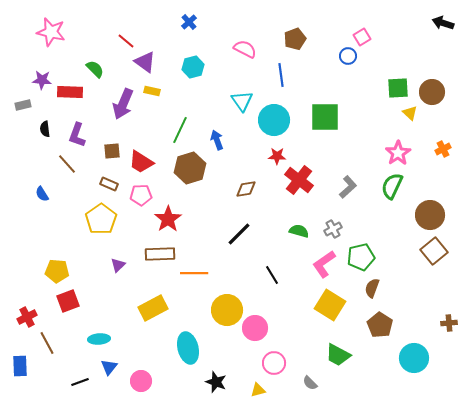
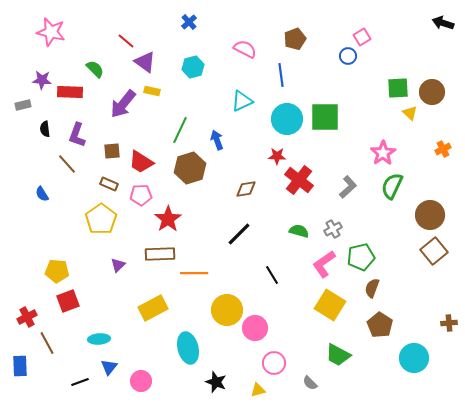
cyan triangle at (242, 101): rotated 40 degrees clockwise
purple arrow at (123, 104): rotated 16 degrees clockwise
cyan circle at (274, 120): moved 13 px right, 1 px up
pink star at (398, 153): moved 15 px left
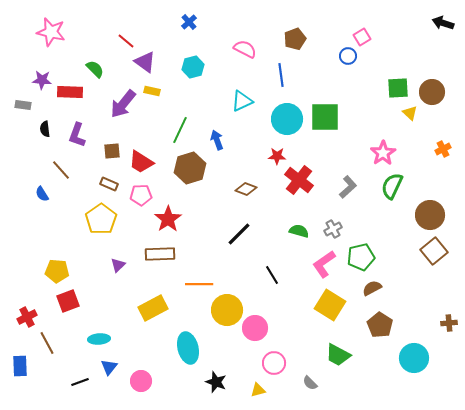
gray rectangle at (23, 105): rotated 21 degrees clockwise
brown line at (67, 164): moved 6 px left, 6 px down
brown diamond at (246, 189): rotated 30 degrees clockwise
orange line at (194, 273): moved 5 px right, 11 px down
brown semicircle at (372, 288): rotated 42 degrees clockwise
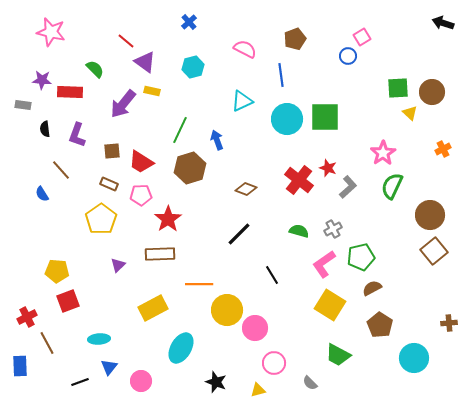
red star at (277, 156): moved 51 px right, 12 px down; rotated 18 degrees clockwise
cyan ellipse at (188, 348): moved 7 px left; rotated 44 degrees clockwise
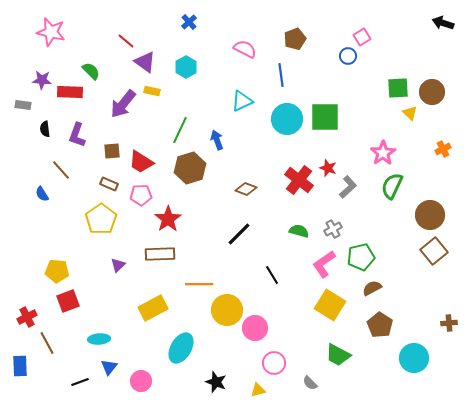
cyan hexagon at (193, 67): moved 7 px left; rotated 15 degrees counterclockwise
green semicircle at (95, 69): moved 4 px left, 2 px down
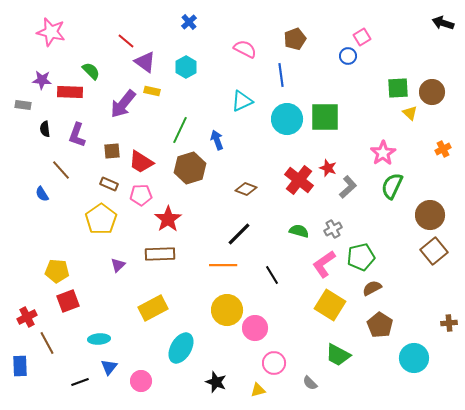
orange line at (199, 284): moved 24 px right, 19 px up
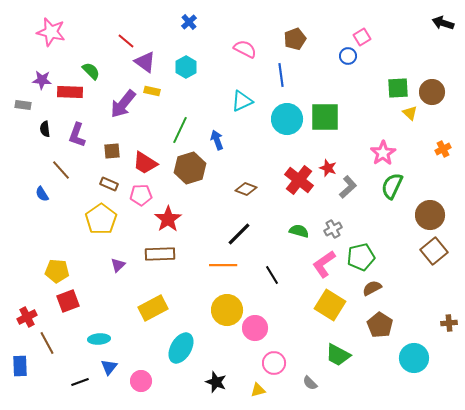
red trapezoid at (141, 162): moved 4 px right, 1 px down
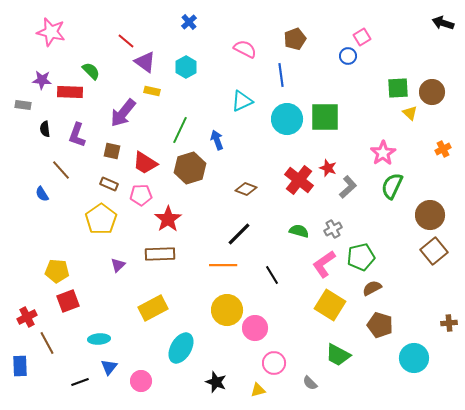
purple arrow at (123, 104): moved 9 px down
brown square at (112, 151): rotated 18 degrees clockwise
brown pentagon at (380, 325): rotated 15 degrees counterclockwise
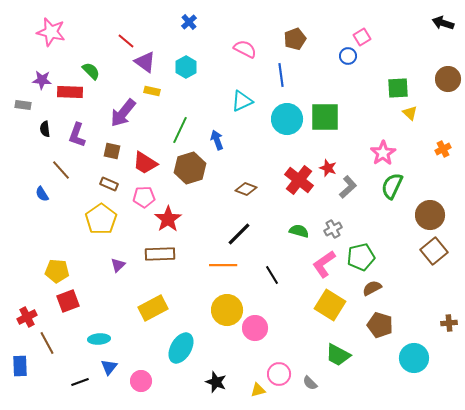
brown circle at (432, 92): moved 16 px right, 13 px up
pink pentagon at (141, 195): moved 3 px right, 2 px down
pink circle at (274, 363): moved 5 px right, 11 px down
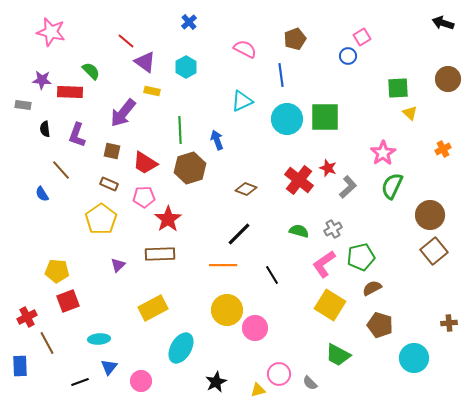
green line at (180, 130): rotated 28 degrees counterclockwise
black star at (216, 382): rotated 25 degrees clockwise
